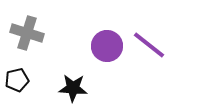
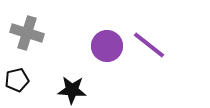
black star: moved 1 px left, 2 px down
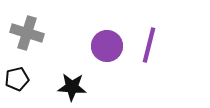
purple line: rotated 66 degrees clockwise
black pentagon: moved 1 px up
black star: moved 3 px up
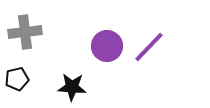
gray cross: moved 2 px left, 1 px up; rotated 24 degrees counterclockwise
purple line: moved 2 px down; rotated 30 degrees clockwise
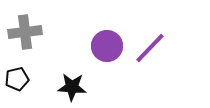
purple line: moved 1 px right, 1 px down
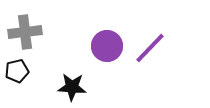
black pentagon: moved 8 px up
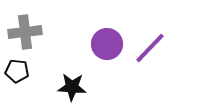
purple circle: moved 2 px up
black pentagon: rotated 20 degrees clockwise
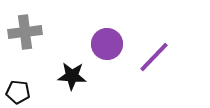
purple line: moved 4 px right, 9 px down
black pentagon: moved 1 px right, 21 px down
black star: moved 11 px up
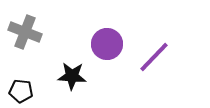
gray cross: rotated 28 degrees clockwise
black pentagon: moved 3 px right, 1 px up
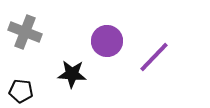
purple circle: moved 3 px up
black star: moved 2 px up
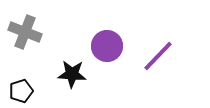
purple circle: moved 5 px down
purple line: moved 4 px right, 1 px up
black pentagon: rotated 25 degrees counterclockwise
